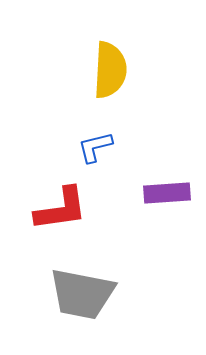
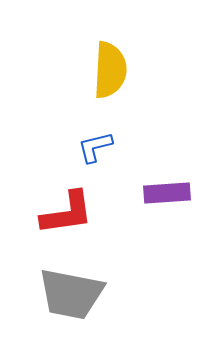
red L-shape: moved 6 px right, 4 px down
gray trapezoid: moved 11 px left
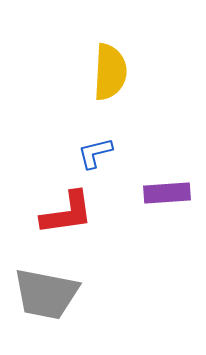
yellow semicircle: moved 2 px down
blue L-shape: moved 6 px down
gray trapezoid: moved 25 px left
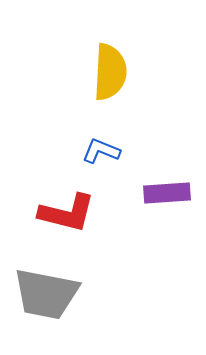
blue L-shape: moved 6 px right, 2 px up; rotated 36 degrees clockwise
red L-shape: rotated 22 degrees clockwise
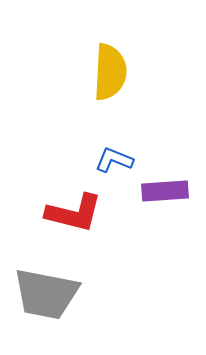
blue L-shape: moved 13 px right, 9 px down
purple rectangle: moved 2 px left, 2 px up
red L-shape: moved 7 px right
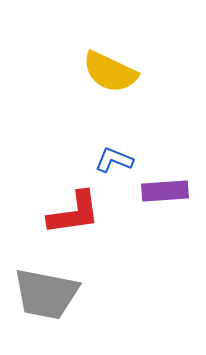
yellow semicircle: rotated 112 degrees clockwise
red L-shape: rotated 22 degrees counterclockwise
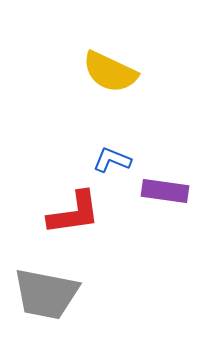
blue L-shape: moved 2 px left
purple rectangle: rotated 12 degrees clockwise
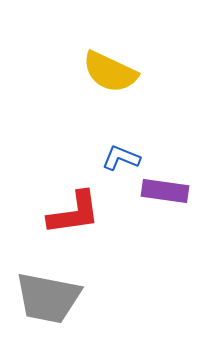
blue L-shape: moved 9 px right, 2 px up
gray trapezoid: moved 2 px right, 4 px down
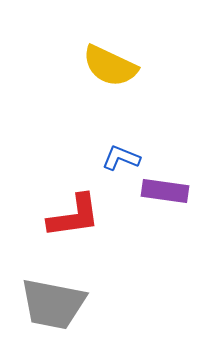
yellow semicircle: moved 6 px up
red L-shape: moved 3 px down
gray trapezoid: moved 5 px right, 6 px down
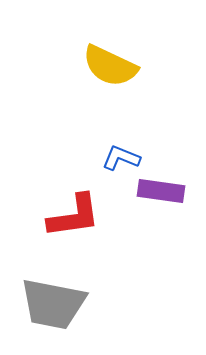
purple rectangle: moved 4 px left
